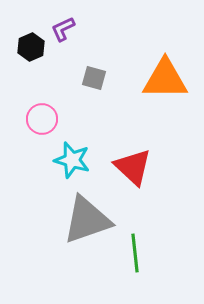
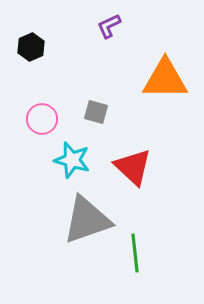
purple L-shape: moved 46 px right, 3 px up
gray square: moved 2 px right, 34 px down
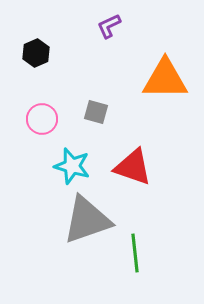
black hexagon: moved 5 px right, 6 px down
cyan star: moved 6 px down
red triangle: rotated 24 degrees counterclockwise
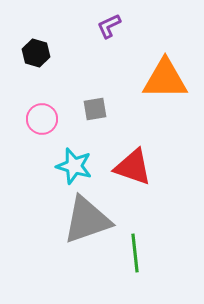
black hexagon: rotated 20 degrees counterclockwise
gray square: moved 1 px left, 3 px up; rotated 25 degrees counterclockwise
cyan star: moved 2 px right
